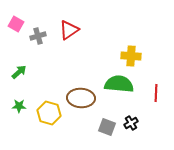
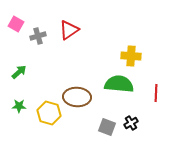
brown ellipse: moved 4 px left, 1 px up
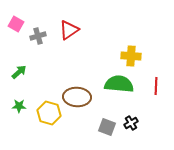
red line: moved 7 px up
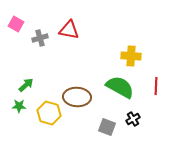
red triangle: rotated 45 degrees clockwise
gray cross: moved 2 px right, 2 px down
green arrow: moved 7 px right, 13 px down
green semicircle: moved 1 px right, 3 px down; rotated 24 degrees clockwise
black cross: moved 2 px right, 4 px up
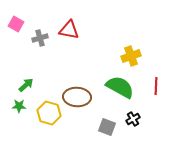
yellow cross: rotated 24 degrees counterclockwise
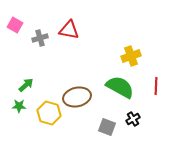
pink square: moved 1 px left, 1 px down
brown ellipse: rotated 16 degrees counterclockwise
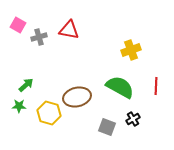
pink square: moved 3 px right
gray cross: moved 1 px left, 1 px up
yellow cross: moved 6 px up
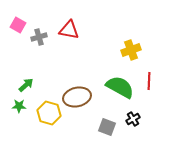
red line: moved 7 px left, 5 px up
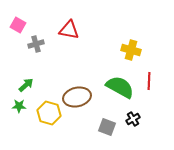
gray cross: moved 3 px left, 7 px down
yellow cross: rotated 36 degrees clockwise
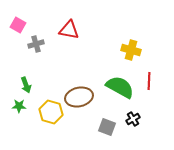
green arrow: rotated 112 degrees clockwise
brown ellipse: moved 2 px right
yellow hexagon: moved 2 px right, 1 px up
